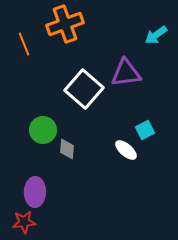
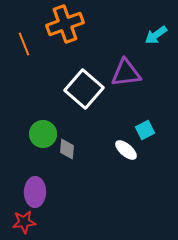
green circle: moved 4 px down
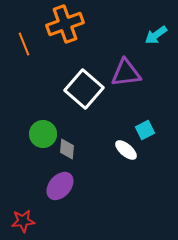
purple ellipse: moved 25 px right, 6 px up; rotated 40 degrees clockwise
red star: moved 1 px left, 1 px up
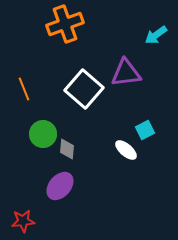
orange line: moved 45 px down
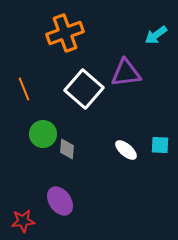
orange cross: moved 9 px down
cyan square: moved 15 px right, 15 px down; rotated 30 degrees clockwise
purple ellipse: moved 15 px down; rotated 76 degrees counterclockwise
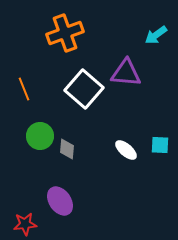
purple triangle: rotated 12 degrees clockwise
green circle: moved 3 px left, 2 px down
red star: moved 2 px right, 3 px down
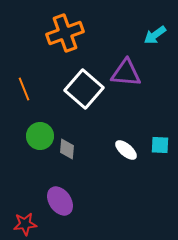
cyan arrow: moved 1 px left
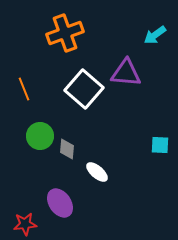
white ellipse: moved 29 px left, 22 px down
purple ellipse: moved 2 px down
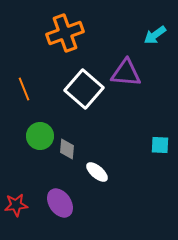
red star: moved 9 px left, 19 px up
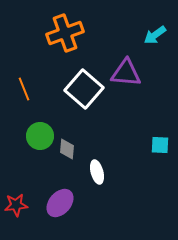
white ellipse: rotated 35 degrees clockwise
purple ellipse: rotated 76 degrees clockwise
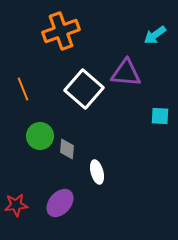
orange cross: moved 4 px left, 2 px up
orange line: moved 1 px left
cyan square: moved 29 px up
